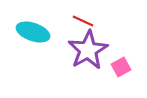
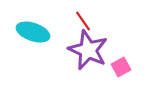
red line: rotated 30 degrees clockwise
purple star: rotated 18 degrees counterclockwise
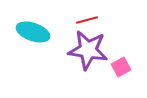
red line: moved 4 px right, 1 px up; rotated 70 degrees counterclockwise
purple star: rotated 15 degrees counterclockwise
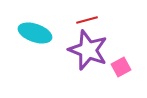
cyan ellipse: moved 2 px right, 1 px down
purple star: rotated 12 degrees clockwise
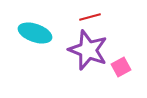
red line: moved 3 px right, 3 px up
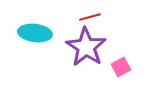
cyan ellipse: rotated 12 degrees counterclockwise
purple star: moved 2 px left, 3 px up; rotated 12 degrees clockwise
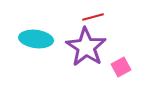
red line: moved 3 px right
cyan ellipse: moved 1 px right, 6 px down
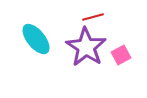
cyan ellipse: rotated 44 degrees clockwise
pink square: moved 12 px up
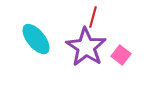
red line: rotated 60 degrees counterclockwise
pink square: rotated 24 degrees counterclockwise
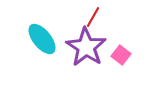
red line: rotated 15 degrees clockwise
cyan ellipse: moved 6 px right
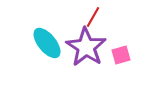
cyan ellipse: moved 5 px right, 4 px down
pink square: rotated 36 degrees clockwise
